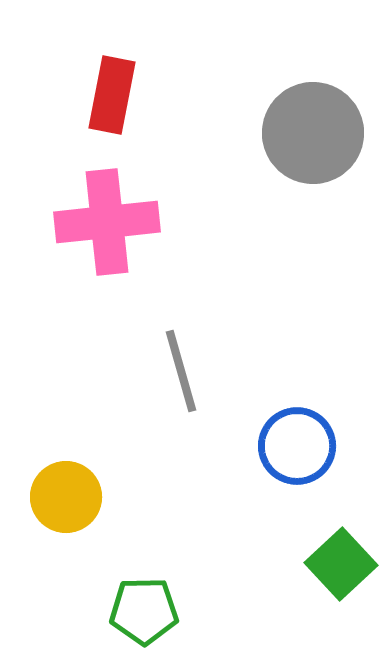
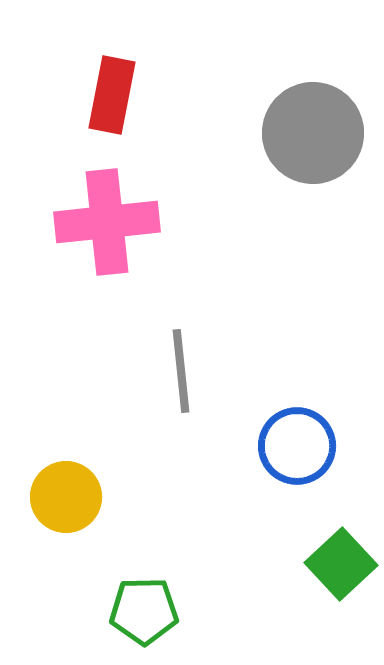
gray line: rotated 10 degrees clockwise
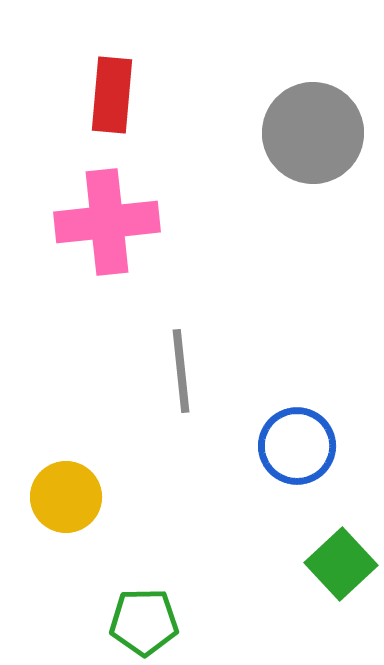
red rectangle: rotated 6 degrees counterclockwise
green pentagon: moved 11 px down
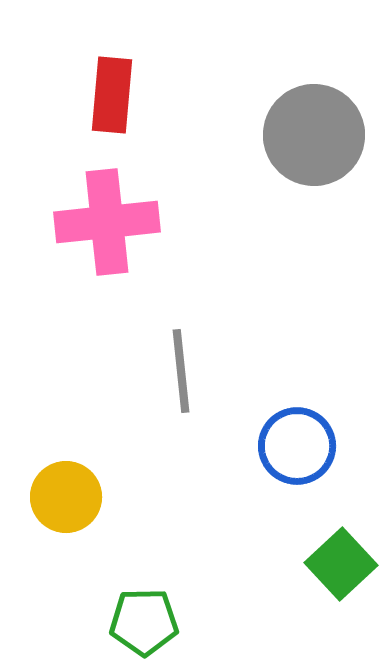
gray circle: moved 1 px right, 2 px down
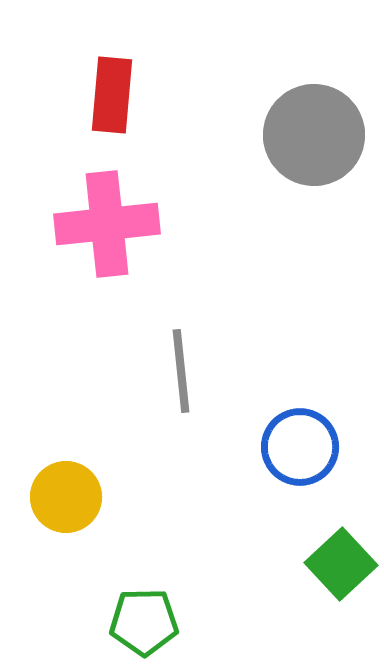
pink cross: moved 2 px down
blue circle: moved 3 px right, 1 px down
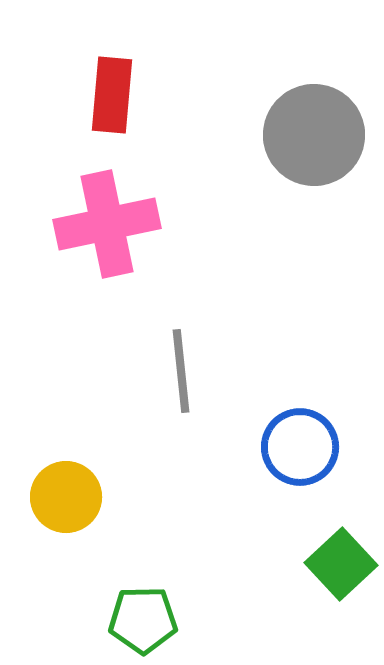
pink cross: rotated 6 degrees counterclockwise
green pentagon: moved 1 px left, 2 px up
